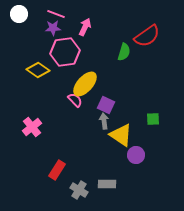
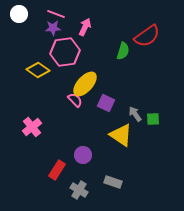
green semicircle: moved 1 px left, 1 px up
purple square: moved 2 px up
gray arrow: moved 31 px right, 7 px up; rotated 28 degrees counterclockwise
purple circle: moved 53 px left
gray rectangle: moved 6 px right, 2 px up; rotated 18 degrees clockwise
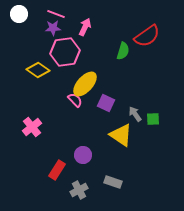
gray cross: rotated 30 degrees clockwise
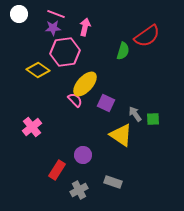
pink arrow: rotated 12 degrees counterclockwise
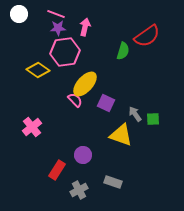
purple star: moved 5 px right
yellow triangle: rotated 15 degrees counterclockwise
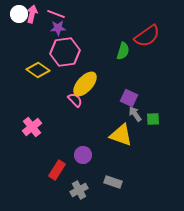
pink arrow: moved 53 px left, 13 px up
purple square: moved 23 px right, 5 px up
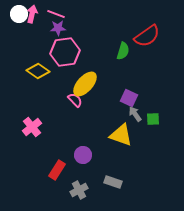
yellow diamond: moved 1 px down
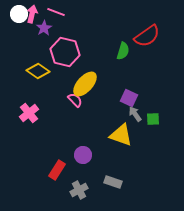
pink line: moved 2 px up
purple star: moved 14 px left; rotated 28 degrees counterclockwise
pink hexagon: rotated 20 degrees clockwise
pink cross: moved 3 px left, 14 px up
